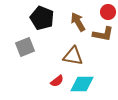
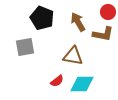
gray square: rotated 12 degrees clockwise
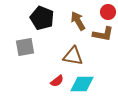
brown arrow: moved 1 px up
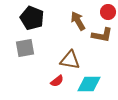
black pentagon: moved 10 px left
brown L-shape: moved 1 px left, 1 px down
gray square: moved 1 px down
brown triangle: moved 3 px left, 4 px down
cyan diamond: moved 7 px right
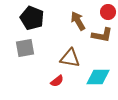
brown triangle: moved 2 px up
cyan diamond: moved 9 px right, 7 px up
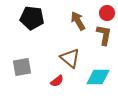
red circle: moved 1 px left, 1 px down
black pentagon: rotated 15 degrees counterclockwise
brown L-shape: moved 2 px right; rotated 90 degrees counterclockwise
gray square: moved 3 px left, 19 px down
brown triangle: rotated 30 degrees clockwise
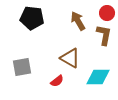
brown triangle: rotated 10 degrees counterclockwise
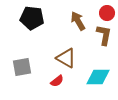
brown triangle: moved 4 px left
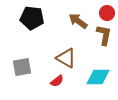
brown arrow: rotated 24 degrees counterclockwise
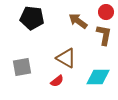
red circle: moved 1 px left, 1 px up
